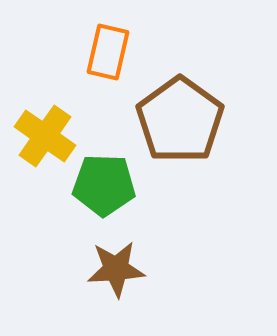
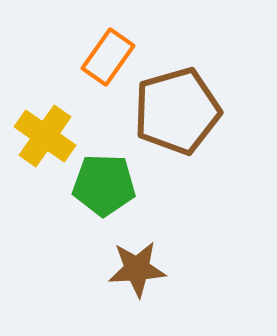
orange rectangle: moved 5 px down; rotated 22 degrees clockwise
brown pentagon: moved 3 px left, 9 px up; rotated 20 degrees clockwise
brown star: moved 21 px right
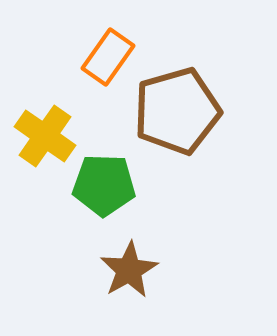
brown star: moved 8 px left, 1 px down; rotated 26 degrees counterclockwise
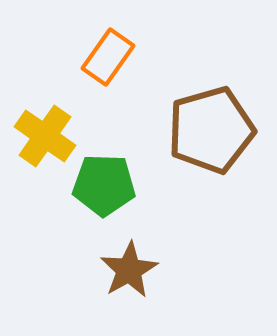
brown pentagon: moved 34 px right, 19 px down
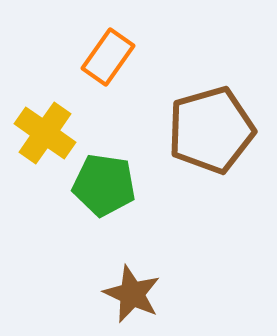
yellow cross: moved 3 px up
green pentagon: rotated 6 degrees clockwise
brown star: moved 3 px right, 24 px down; rotated 18 degrees counterclockwise
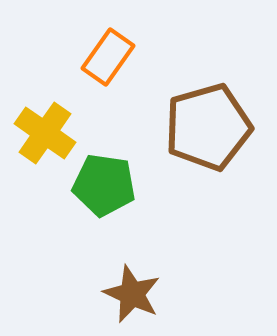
brown pentagon: moved 3 px left, 3 px up
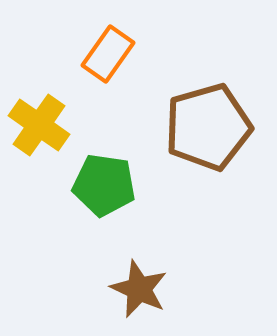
orange rectangle: moved 3 px up
yellow cross: moved 6 px left, 8 px up
brown star: moved 7 px right, 5 px up
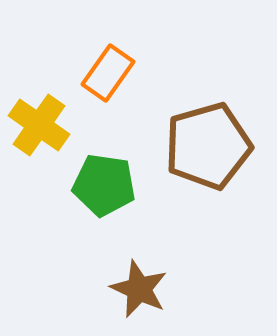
orange rectangle: moved 19 px down
brown pentagon: moved 19 px down
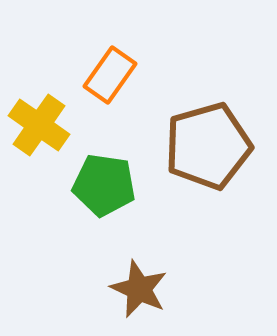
orange rectangle: moved 2 px right, 2 px down
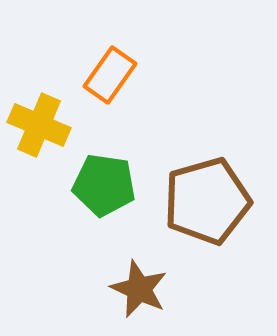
yellow cross: rotated 12 degrees counterclockwise
brown pentagon: moved 1 px left, 55 px down
